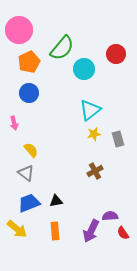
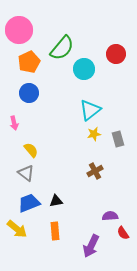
purple arrow: moved 15 px down
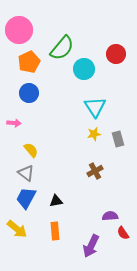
cyan triangle: moved 5 px right, 3 px up; rotated 25 degrees counterclockwise
pink arrow: rotated 72 degrees counterclockwise
blue trapezoid: moved 3 px left, 5 px up; rotated 40 degrees counterclockwise
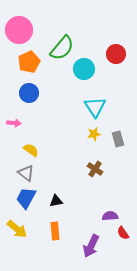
yellow semicircle: rotated 14 degrees counterclockwise
brown cross: moved 2 px up; rotated 28 degrees counterclockwise
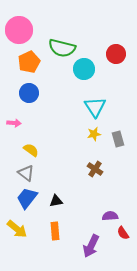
green semicircle: rotated 64 degrees clockwise
blue trapezoid: moved 1 px right; rotated 10 degrees clockwise
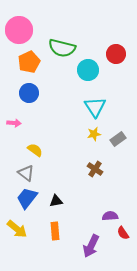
cyan circle: moved 4 px right, 1 px down
gray rectangle: rotated 70 degrees clockwise
yellow semicircle: moved 4 px right
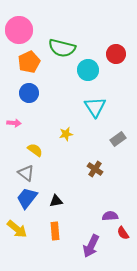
yellow star: moved 28 px left
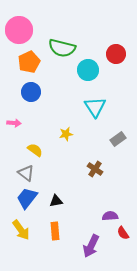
blue circle: moved 2 px right, 1 px up
yellow arrow: moved 4 px right, 1 px down; rotated 15 degrees clockwise
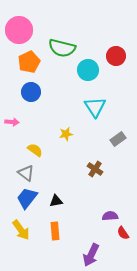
red circle: moved 2 px down
pink arrow: moved 2 px left, 1 px up
purple arrow: moved 9 px down
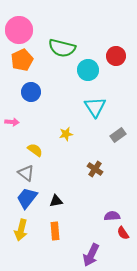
orange pentagon: moved 7 px left, 2 px up
gray rectangle: moved 4 px up
purple semicircle: moved 2 px right
yellow arrow: rotated 50 degrees clockwise
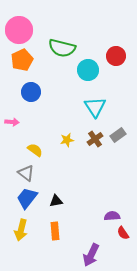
yellow star: moved 1 px right, 6 px down
brown cross: moved 30 px up; rotated 21 degrees clockwise
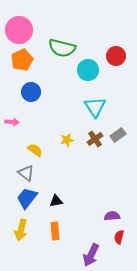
red semicircle: moved 4 px left, 4 px down; rotated 48 degrees clockwise
